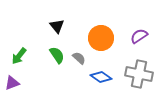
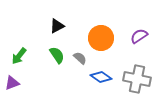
black triangle: rotated 42 degrees clockwise
gray semicircle: moved 1 px right
gray cross: moved 2 px left, 5 px down
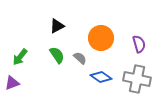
purple semicircle: moved 8 px down; rotated 108 degrees clockwise
green arrow: moved 1 px right, 1 px down
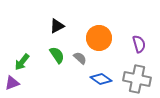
orange circle: moved 2 px left
green arrow: moved 2 px right, 5 px down
blue diamond: moved 2 px down
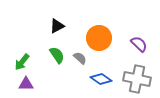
purple semicircle: rotated 30 degrees counterclockwise
purple triangle: moved 14 px right, 1 px down; rotated 21 degrees clockwise
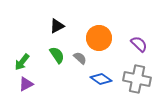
purple triangle: rotated 28 degrees counterclockwise
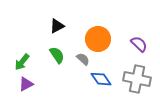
orange circle: moved 1 px left, 1 px down
gray semicircle: moved 3 px right, 1 px down
blue diamond: rotated 20 degrees clockwise
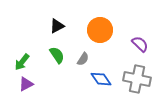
orange circle: moved 2 px right, 9 px up
purple semicircle: moved 1 px right
gray semicircle: rotated 80 degrees clockwise
